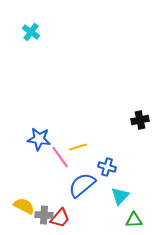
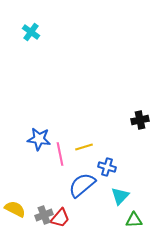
yellow line: moved 6 px right
pink line: moved 3 px up; rotated 25 degrees clockwise
yellow semicircle: moved 9 px left, 3 px down
gray cross: rotated 24 degrees counterclockwise
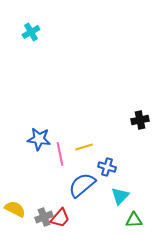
cyan cross: rotated 24 degrees clockwise
gray cross: moved 2 px down
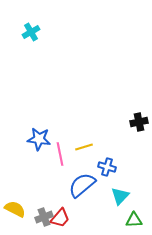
black cross: moved 1 px left, 2 px down
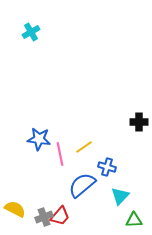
black cross: rotated 12 degrees clockwise
yellow line: rotated 18 degrees counterclockwise
red trapezoid: moved 2 px up
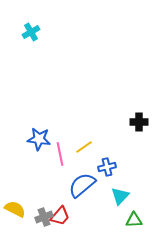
blue cross: rotated 30 degrees counterclockwise
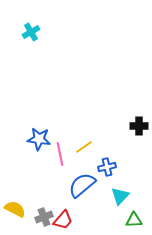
black cross: moved 4 px down
red trapezoid: moved 3 px right, 4 px down
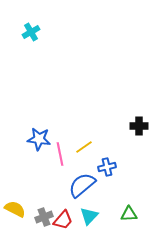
cyan triangle: moved 31 px left, 20 px down
green triangle: moved 5 px left, 6 px up
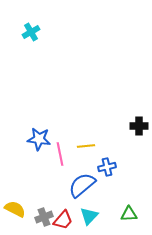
yellow line: moved 2 px right, 1 px up; rotated 30 degrees clockwise
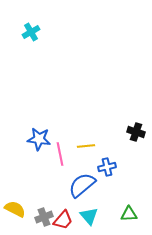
black cross: moved 3 px left, 6 px down; rotated 18 degrees clockwise
cyan triangle: rotated 24 degrees counterclockwise
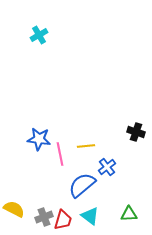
cyan cross: moved 8 px right, 3 px down
blue cross: rotated 24 degrees counterclockwise
yellow semicircle: moved 1 px left
cyan triangle: moved 1 px right; rotated 12 degrees counterclockwise
red trapezoid: rotated 25 degrees counterclockwise
